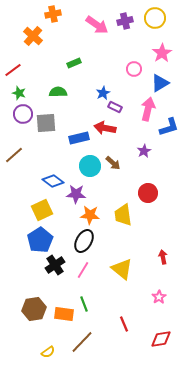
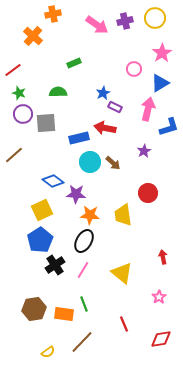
cyan circle at (90, 166): moved 4 px up
yellow triangle at (122, 269): moved 4 px down
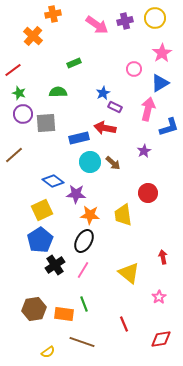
yellow triangle at (122, 273): moved 7 px right
brown line at (82, 342): rotated 65 degrees clockwise
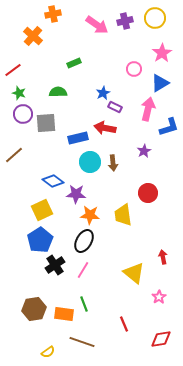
blue rectangle at (79, 138): moved 1 px left
brown arrow at (113, 163): rotated 42 degrees clockwise
yellow triangle at (129, 273): moved 5 px right
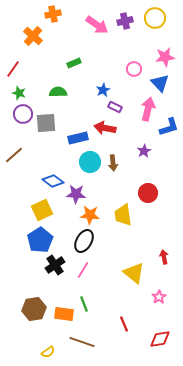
pink star at (162, 53): moved 3 px right, 4 px down; rotated 24 degrees clockwise
red line at (13, 70): moved 1 px up; rotated 18 degrees counterclockwise
blue triangle at (160, 83): rotated 42 degrees counterclockwise
blue star at (103, 93): moved 3 px up
red arrow at (163, 257): moved 1 px right
red diamond at (161, 339): moved 1 px left
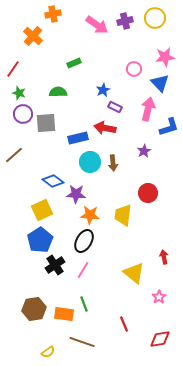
yellow trapezoid at (123, 215): rotated 15 degrees clockwise
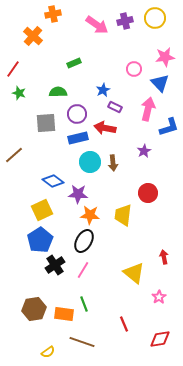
purple circle at (23, 114): moved 54 px right
purple star at (76, 194): moved 2 px right
